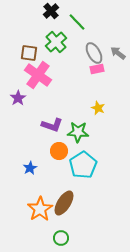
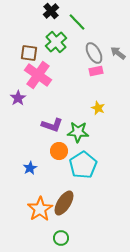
pink rectangle: moved 1 px left, 2 px down
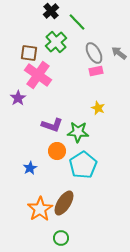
gray arrow: moved 1 px right
orange circle: moved 2 px left
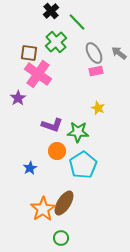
pink cross: moved 1 px up
orange star: moved 3 px right
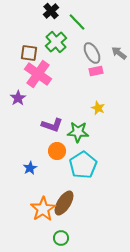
gray ellipse: moved 2 px left
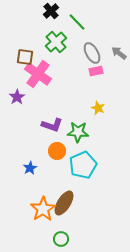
brown square: moved 4 px left, 4 px down
purple star: moved 1 px left, 1 px up
cyan pentagon: rotated 8 degrees clockwise
green circle: moved 1 px down
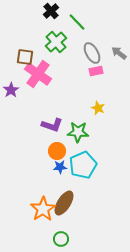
purple star: moved 6 px left, 7 px up
blue star: moved 30 px right, 1 px up; rotated 24 degrees clockwise
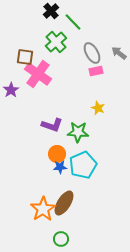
green line: moved 4 px left
orange circle: moved 3 px down
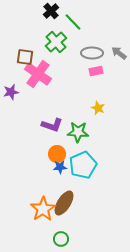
gray ellipse: rotated 60 degrees counterclockwise
purple star: moved 2 px down; rotated 21 degrees clockwise
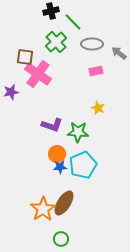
black cross: rotated 28 degrees clockwise
gray ellipse: moved 9 px up
